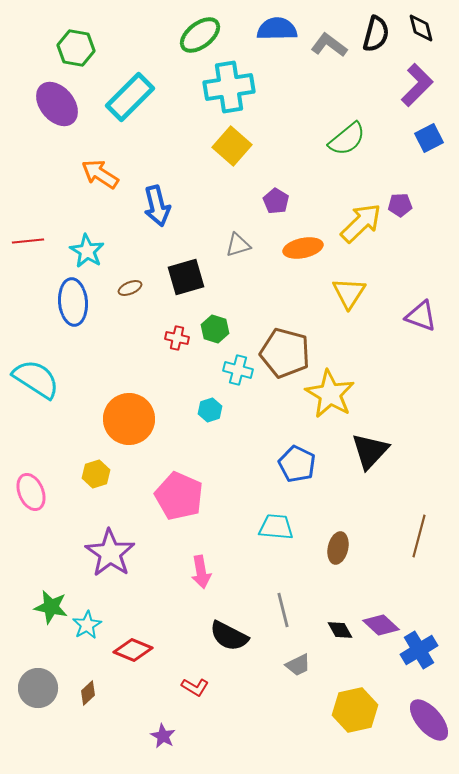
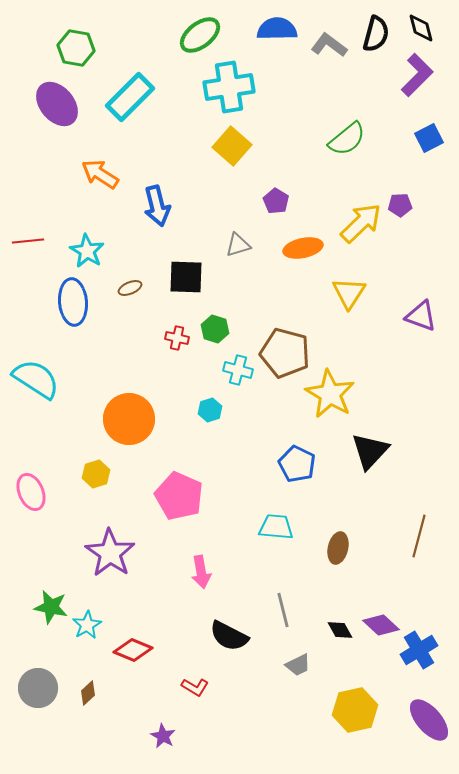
purple L-shape at (417, 85): moved 10 px up
black square at (186, 277): rotated 18 degrees clockwise
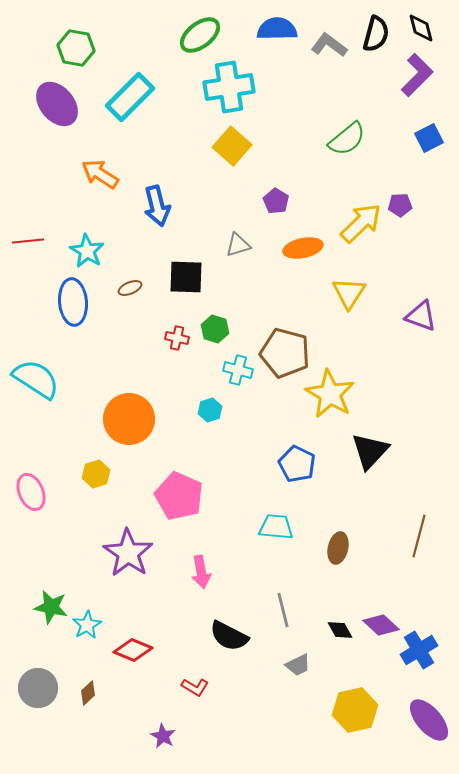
purple star at (110, 553): moved 18 px right
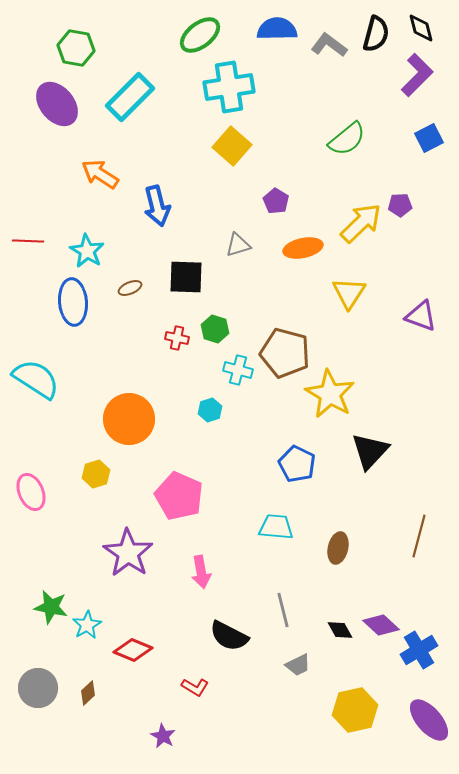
red line at (28, 241): rotated 8 degrees clockwise
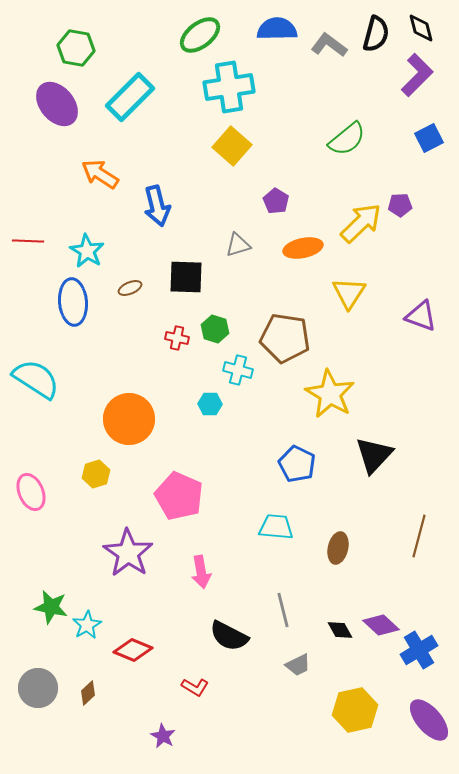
brown pentagon at (285, 353): moved 15 px up; rotated 6 degrees counterclockwise
cyan hexagon at (210, 410): moved 6 px up; rotated 20 degrees clockwise
black triangle at (370, 451): moved 4 px right, 4 px down
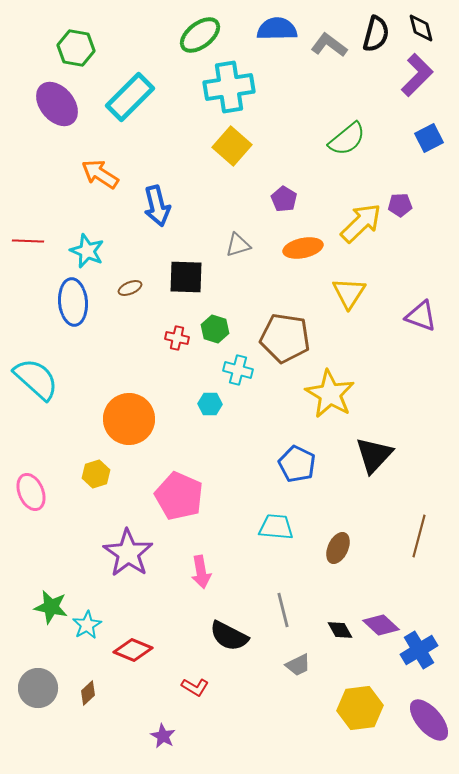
purple pentagon at (276, 201): moved 8 px right, 2 px up
cyan star at (87, 251): rotated 8 degrees counterclockwise
cyan semicircle at (36, 379): rotated 9 degrees clockwise
brown ellipse at (338, 548): rotated 12 degrees clockwise
yellow hexagon at (355, 710): moved 5 px right, 2 px up; rotated 6 degrees clockwise
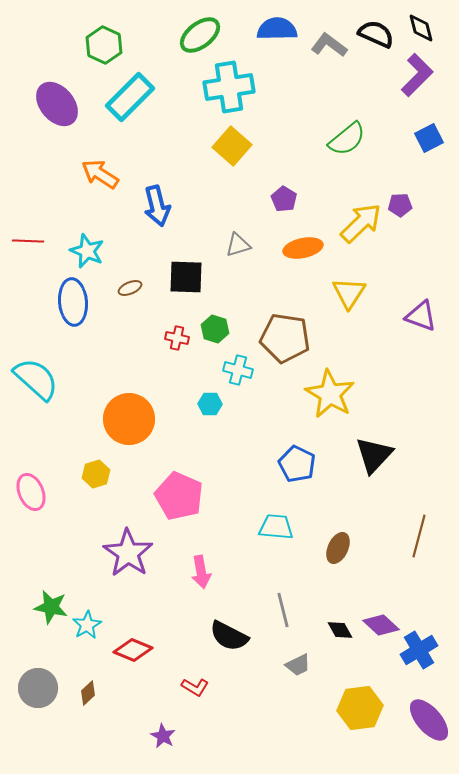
black semicircle at (376, 34): rotated 81 degrees counterclockwise
green hexagon at (76, 48): moved 28 px right, 3 px up; rotated 15 degrees clockwise
